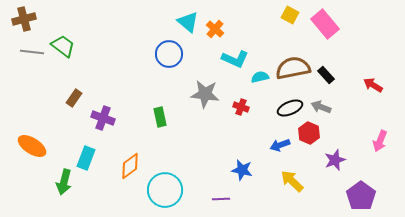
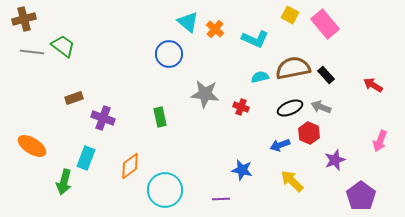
cyan L-shape: moved 20 px right, 20 px up
brown rectangle: rotated 36 degrees clockwise
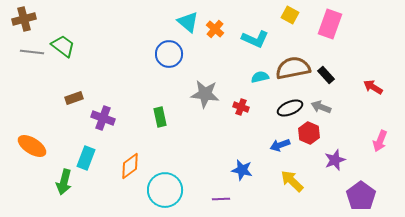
pink rectangle: moved 5 px right; rotated 60 degrees clockwise
red arrow: moved 2 px down
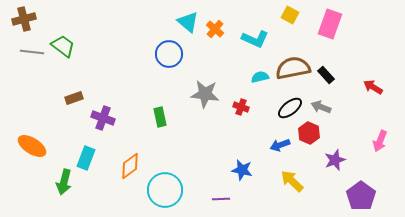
black ellipse: rotated 15 degrees counterclockwise
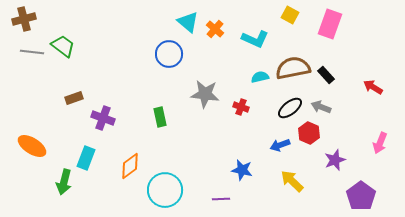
pink arrow: moved 2 px down
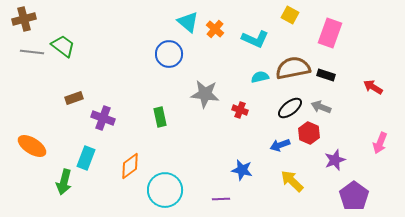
pink rectangle: moved 9 px down
black rectangle: rotated 30 degrees counterclockwise
red cross: moved 1 px left, 3 px down
purple pentagon: moved 7 px left
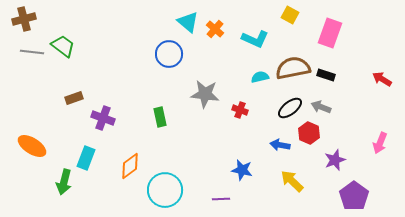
red arrow: moved 9 px right, 8 px up
blue arrow: rotated 30 degrees clockwise
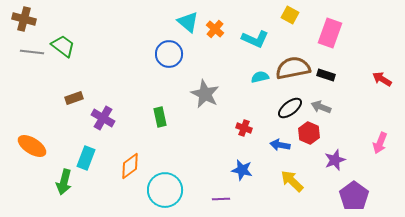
brown cross: rotated 30 degrees clockwise
gray star: rotated 20 degrees clockwise
red cross: moved 4 px right, 18 px down
purple cross: rotated 10 degrees clockwise
